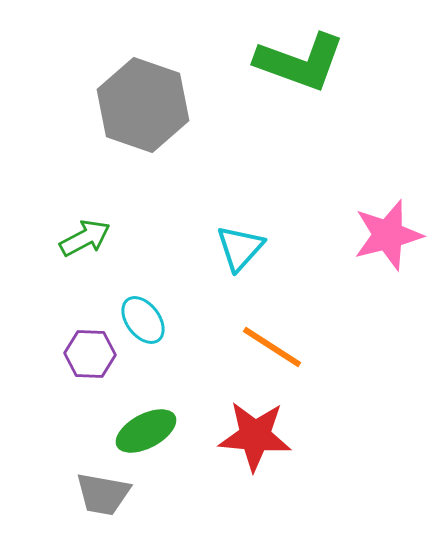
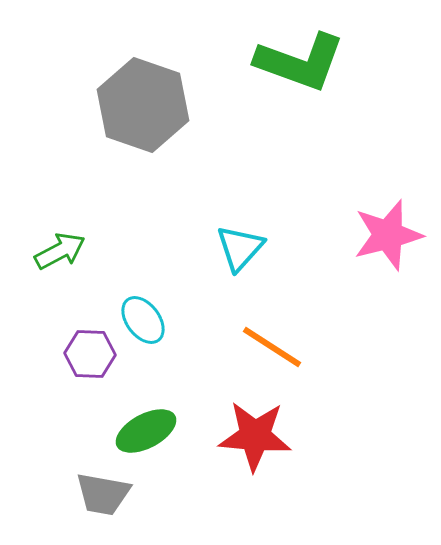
green arrow: moved 25 px left, 13 px down
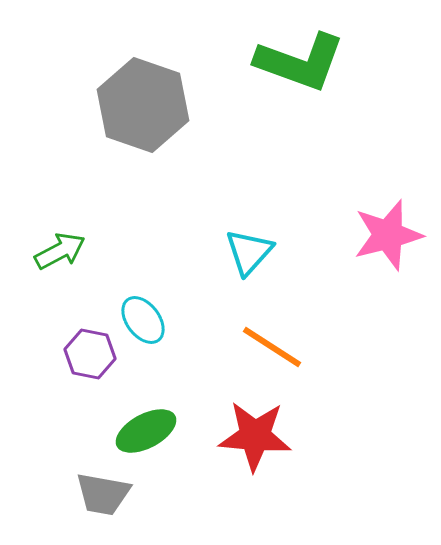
cyan triangle: moved 9 px right, 4 px down
purple hexagon: rotated 9 degrees clockwise
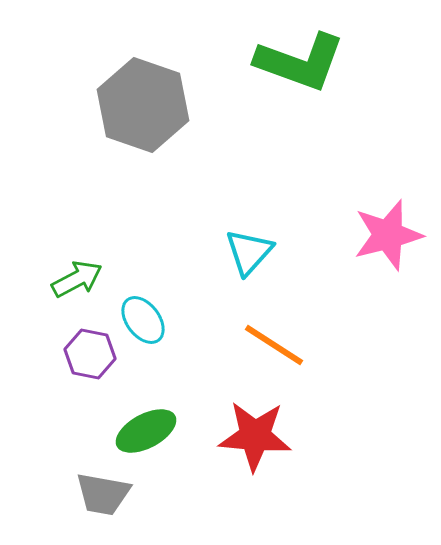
green arrow: moved 17 px right, 28 px down
orange line: moved 2 px right, 2 px up
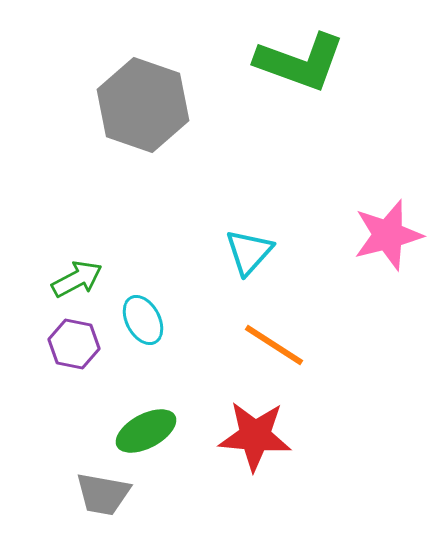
cyan ellipse: rotated 9 degrees clockwise
purple hexagon: moved 16 px left, 10 px up
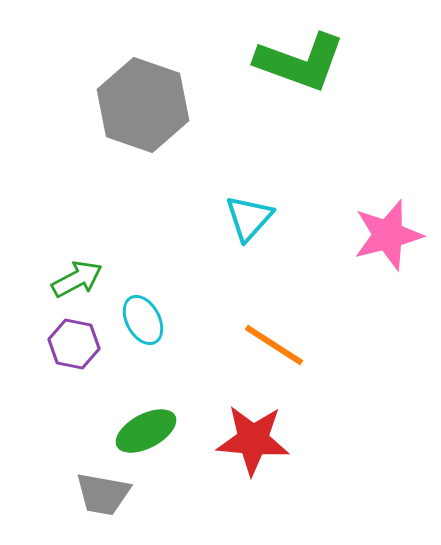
cyan triangle: moved 34 px up
red star: moved 2 px left, 4 px down
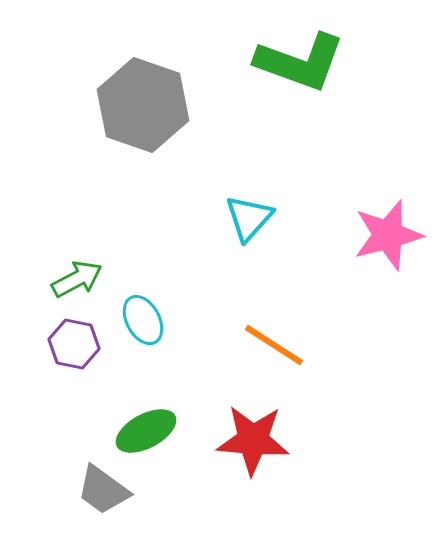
gray trapezoid: moved 4 px up; rotated 26 degrees clockwise
